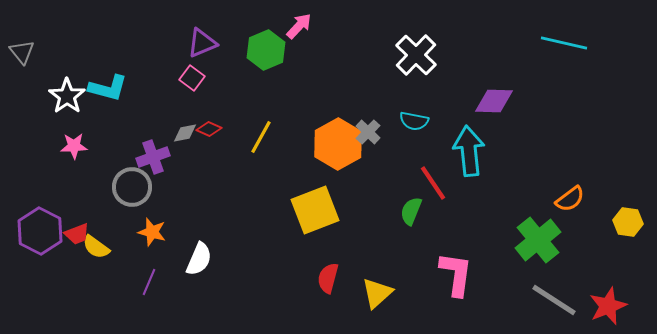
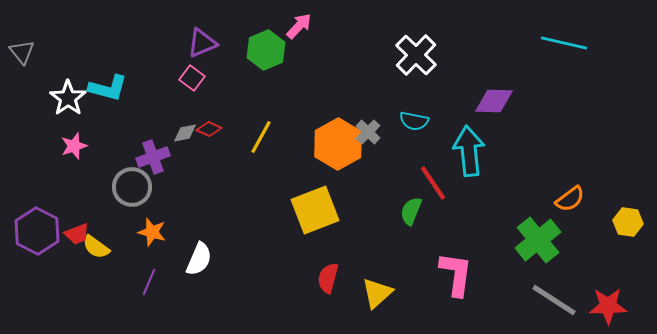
white star: moved 1 px right, 2 px down
pink star: rotated 16 degrees counterclockwise
purple hexagon: moved 3 px left
red star: rotated 21 degrees clockwise
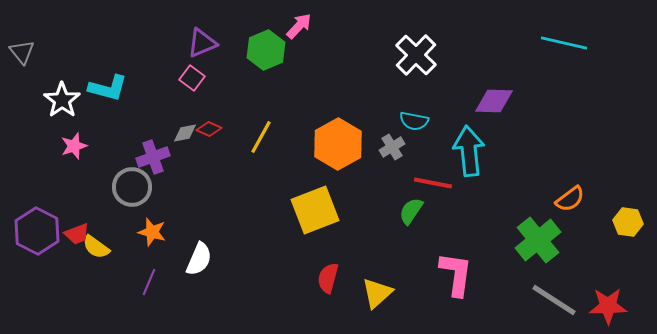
white star: moved 6 px left, 2 px down
gray cross: moved 24 px right, 15 px down; rotated 15 degrees clockwise
red line: rotated 45 degrees counterclockwise
green semicircle: rotated 12 degrees clockwise
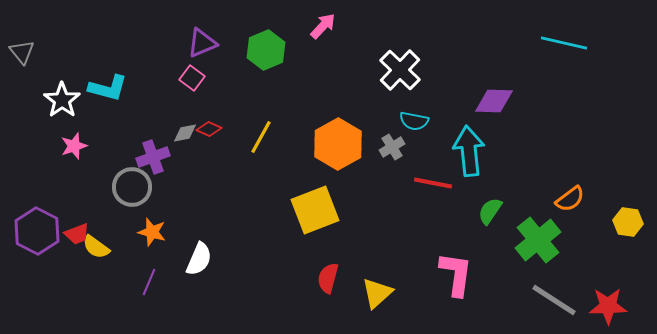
pink arrow: moved 24 px right
white cross: moved 16 px left, 15 px down
green semicircle: moved 79 px right
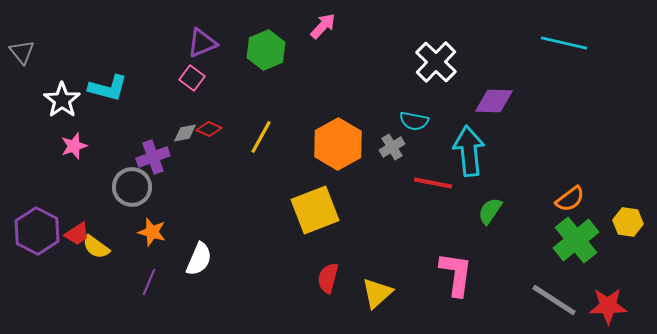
white cross: moved 36 px right, 8 px up
red trapezoid: rotated 12 degrees counterclockwise
green cross: moved 38 px right
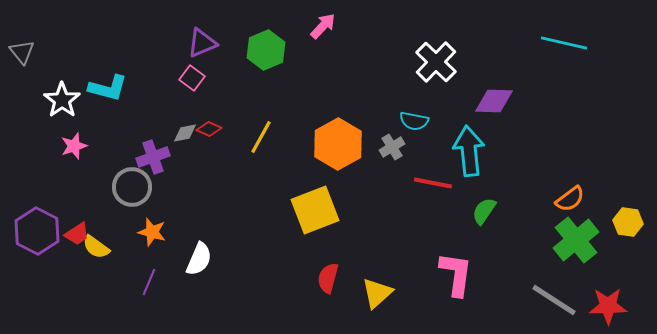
green semicircle: moved 6 px left
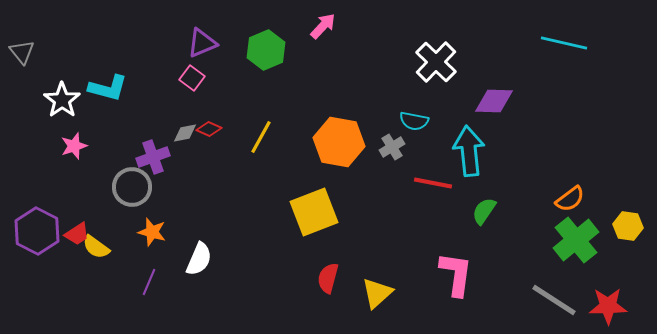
orange hexagon: moved 1 px right, 2 px up; rotated 21 degrees counterclockwise
yellow square: moved 1 px left, 2 px down
yellow hexagon: moved 4 px down
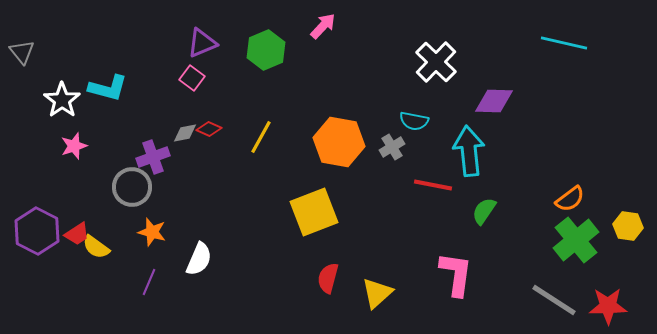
red line: moved 2 px down
